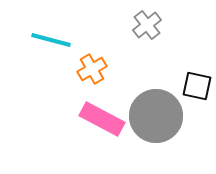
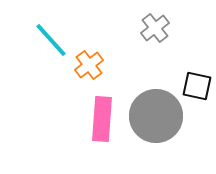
gray cross: moved 8 px right, 3 px down
cyan line: rotated 33 degrees clockwise
orange cross: moved 3 px left, 4 px up; rotated 8 degrees counterclockwise
pink rectangle: rotated 66 degrees clockwise
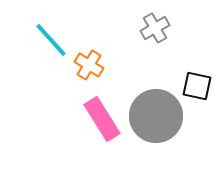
gray cross: rotated 8 degrees clockwise
orange cross: rotated 20 degrees counterclockwise
pink rectangle: rotated 36 degrees counterclockwise
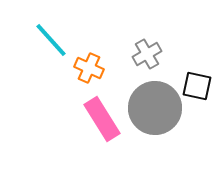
gray cross: moved 8 px left, 26 px down
orange cross: moved 3 px down; rotated 8 degrees counterclockwise
gray circle: moved 1 px left, 8 px up
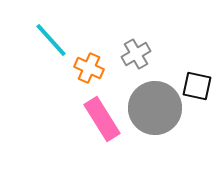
gray cross: moved 11 px left
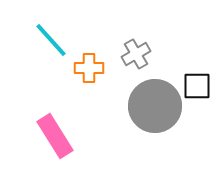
orange cross: rotated 24 degrees counterclockwise
black square: rotated 12 degrees counterclockwise
gray circle: moved 2 px up
pink rectangle: moved 47 px left, 17 px down
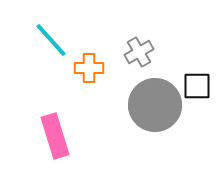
gray cross: moved 3 px right, 2 px up
gray circle: moved 1 px up
pink rectangle: rotated 15 degrees clockwise
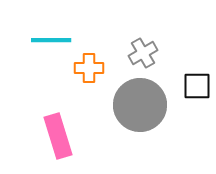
cyan line: rotated 48 degrees counterclockwise
gray cross: moved 4 px right, 1 px down
gray circle: moved 15 px left
pink rectangle: moved 3 px right
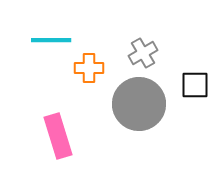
black square: moved 2 px left, 1 px up
gray circle: moved 1 px left, 1 px up
